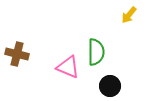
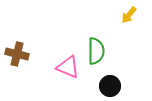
green semicircle: moved 1 px up
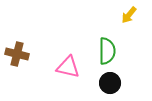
green semicircle: moved 11 px right
pink triangle: rotated 10 degrees counterclockwise
black circle: moved 3 px up
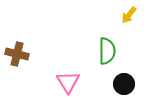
pink triangle: moved 15 px down; rotated 45 degrees clockwise
black circle: moved 14 px right, 1 px down
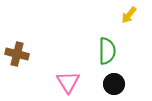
black circle: moved 10 px left
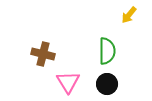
brown cross: moved 26 px right
black circle: moved 7 px left
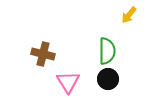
black circle: moved 1 px right, 5 px up
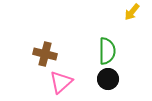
yellow arrow: moved 3 px right, 3 px up
brown cross: moved 2 px right
pink triangle: moved 7 px left; rotated 20 degrees clockwise
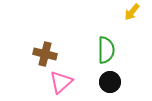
green semicircle: moved 1 px left, 1 px up
black circle: moved 2 px right, 3 px down
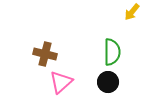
green semicircle: moved 6 px right, 2 px down
black circle: moved 2 px left
